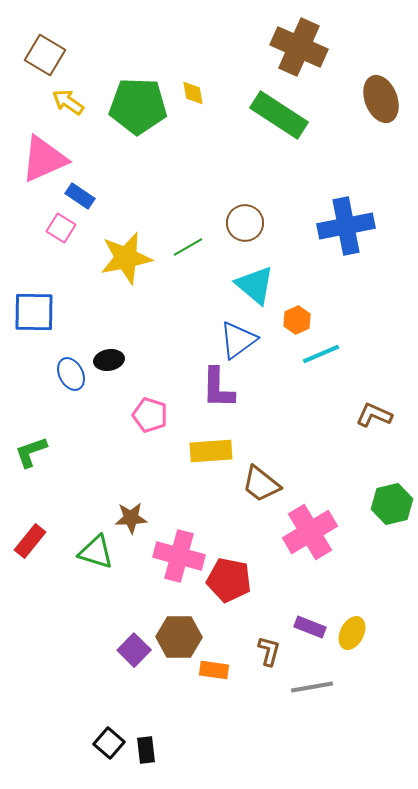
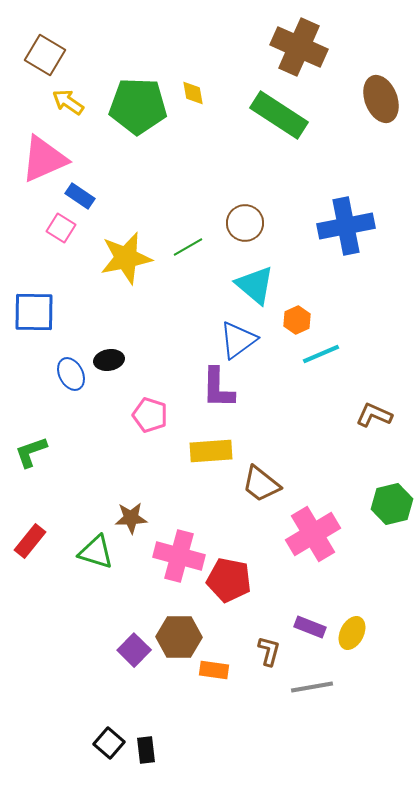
pink cross at (310, 532): moved 3 px right, 2 px down
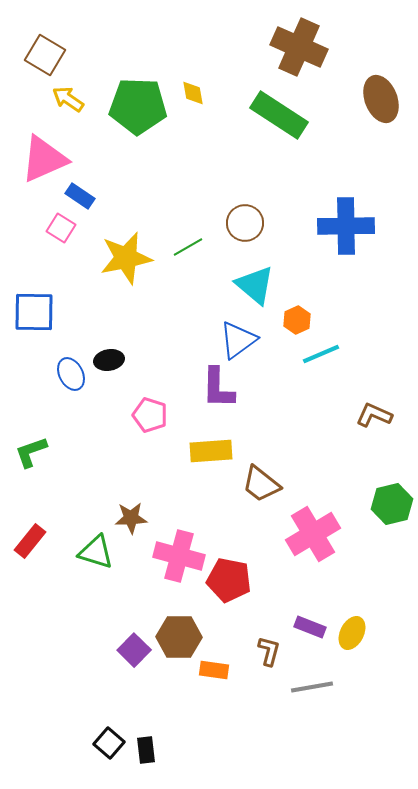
yellow arrow at (68, 102): moved 3 px up
blue cross at (346, 226): rotated 10 degrees clockwise
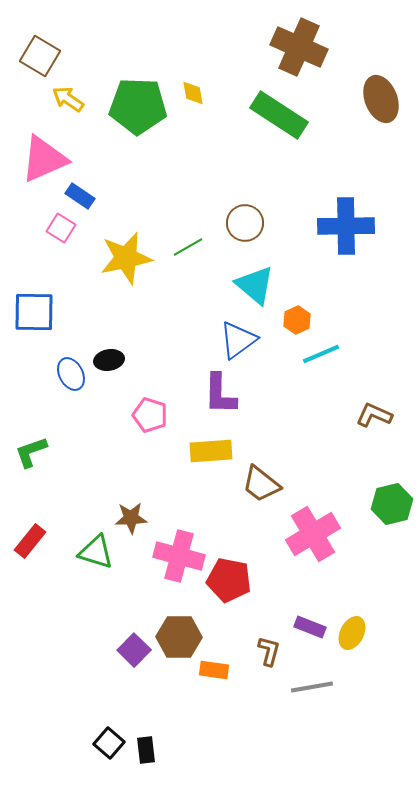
brown square at (45, 55): moved 5 px left, 1 px down
purple L-shape at (218, 388): moved 2 px right, 6 px down
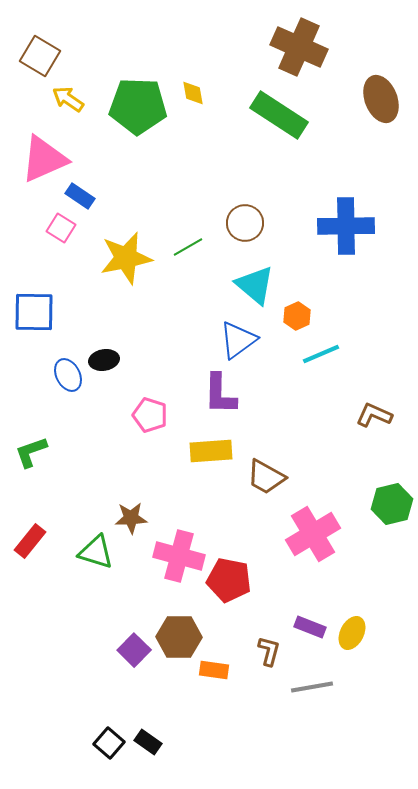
orange hexagon at (297, 320): moved 4 px up
black ellipse at (109, 360): moved 5 px left
blue ellipse at (71, 374): moved 3 px left, 1 px down
brown trapezoid at (261, 484): moved 5 px right, 7 px up; rotated 9 degrees counterclockwise
black rectangle at (146, 750): moved 2 px right, 8 px up; rotated 48 degrees counterclockwise
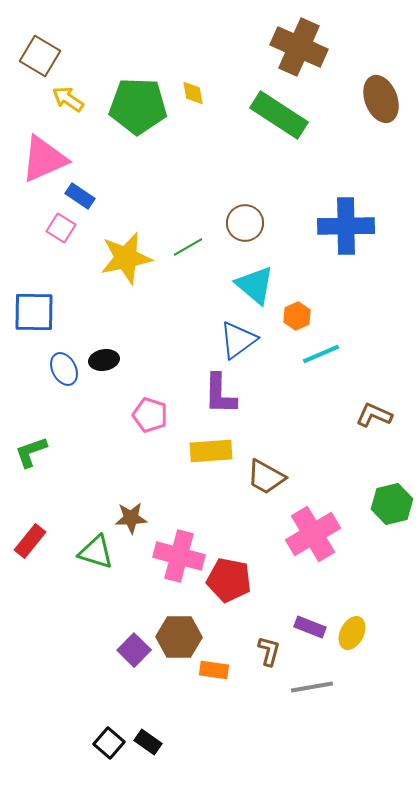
blue ellipse at (68, 375): moved 4 px left, 6 px up
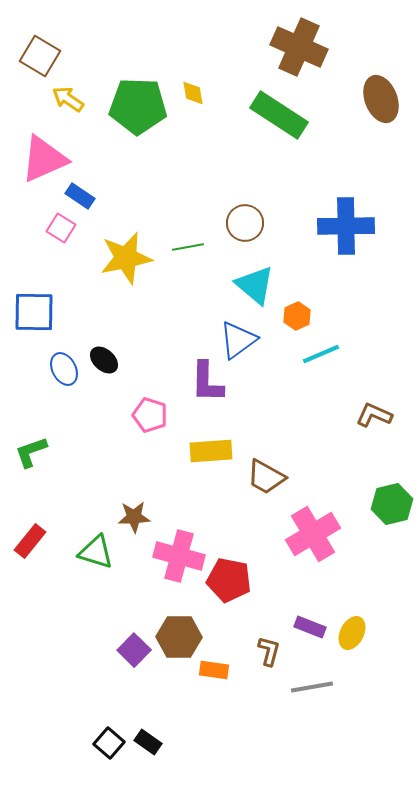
green line at (188, 247): rotated 20 degrees clockwise
black ellipse at (104, 360): rotated 52 degrees clockwise
purple L-shape at (220, 394): moved 13 px left, 12 px up
brown star at (131, 518): moved 3 px right, 1 px up
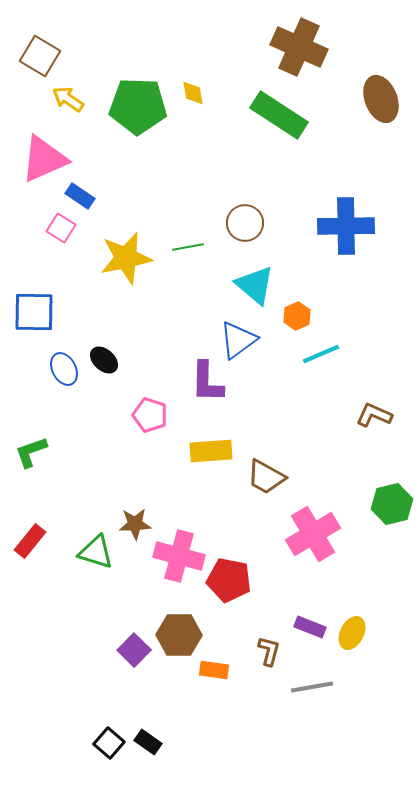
brown star at (134, 517): moved 1 px right, 7 px down
brown hexagon at (179, 637): moved 2 px up
